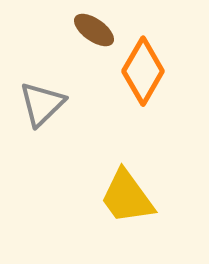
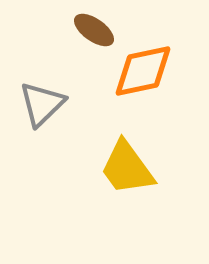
orange diamond: rotated 48 degrees clockwise
yellow trapezoid: moved 29 px up
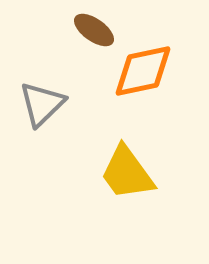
yellow trapezoid: moved 5 px down
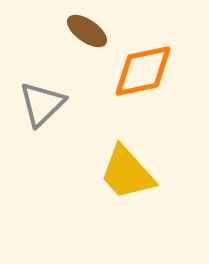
brown ellipse: moved 7 px left, 1 px down
yellow trapezoid: rotated 6 degrees counterclockwise
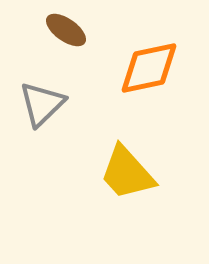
brown ellipse: moved 21 px left, 1 px up
orange diamond: moved 6 px right, 3 px up
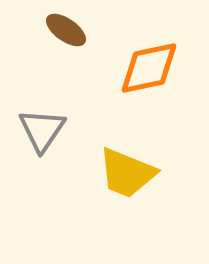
gray triangle: moved 26 px down; rotated 12 degrees counterclockwise
yellow trapezoid: rotated 26 degrees counterclockwise
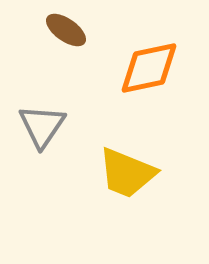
gray triangle: moved 4 px up
